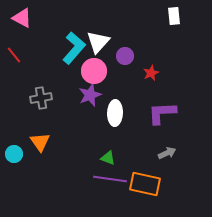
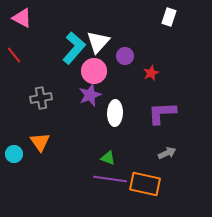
white rectangle: moved 5 px left, 1 px down; rotated 24 degrees clockwise
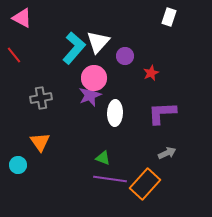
pink circle: moved 7 px down
cyan circle: moved 4 px right, 11 px down
green triangle: moved 5 px left
orange rectangle: rotated 60 degrees counterclockwise
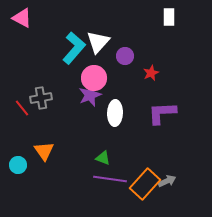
white rectangle: rotated 18 degrees counterclockwise
red line: moved 8 px right, 53 px down
orange triangle: moved 4 px right, 9 px down
gray arrow: moved 28 px down
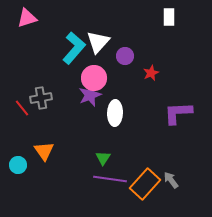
pink triangle: moved 5 px right; rotated 45 degrees counterclockwise
purple L-shape: moved 16 px right
green triangle: rotated 42 degrees clockwise
gray arrow: moved 4 px right, 1 px up; rotated 102 degrees counterclockwise
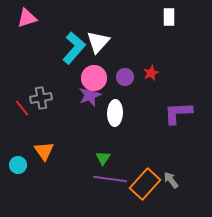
purple circle: moved 21 px down
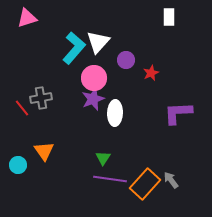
purple circle: moved 1 px right, 17 px up
purple star: moved 3 px right, 4 px down
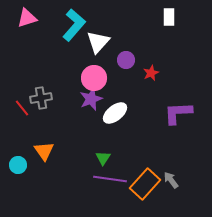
cyan L-shape: moved 23 px up
purple star: moved 2 px left
white ellipse: rotated 50 degrees clockwise
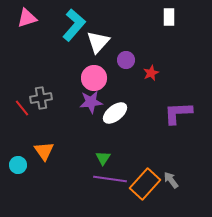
purple star: moved 3 px down; rotated 15 degrees clockwise
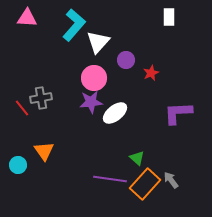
pink triangle: rotated 20 degrees clockwise
green triangle: moved 34 px right; rotated 21 degrees counterclockwise
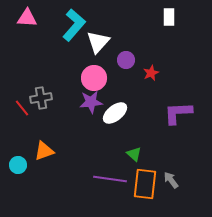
orange triangle: rotated 45 degrees clockwise
green triangle: moved 3 px left, 4 px up
orange rectangle: rotated 36 degrees counterclockwise
